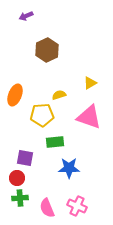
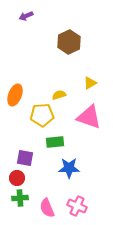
brown hexagon: moved 22 px right, 8 px up
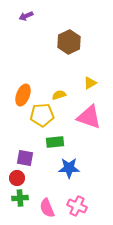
orange ellipse: moved 8 px right
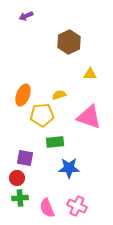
yellow triangle: moved 9 px up; rotated 32 degrees clockwise
